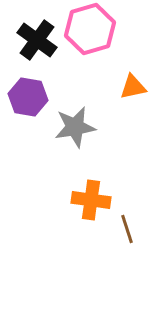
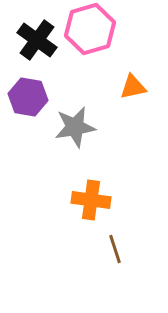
brown line: moved 12 px left, 20 px down
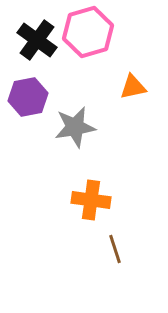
pink hexagon: moved 2 px left, 3 px down
purple hexagon: rotated 21 degrees counterclockwise
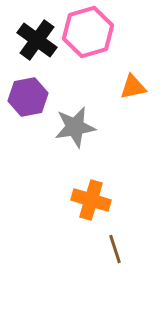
orange cross: rotated 9 degrees clockwise
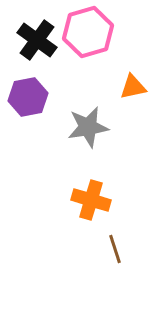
gray star: moved 13 px right
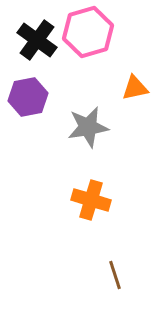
orange triangle: moved 2 px right, 1 px down
brown line: moved 26 px down
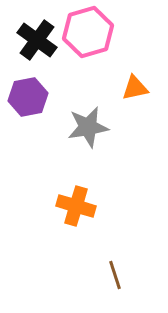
orange cross: moved 15 px left, 6 px down
